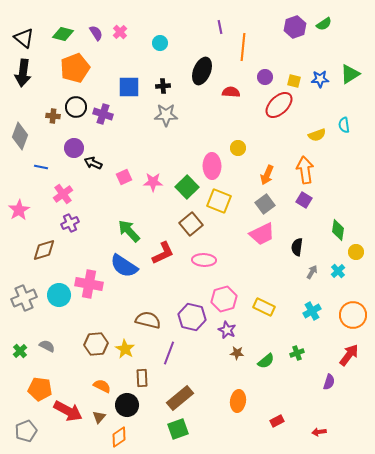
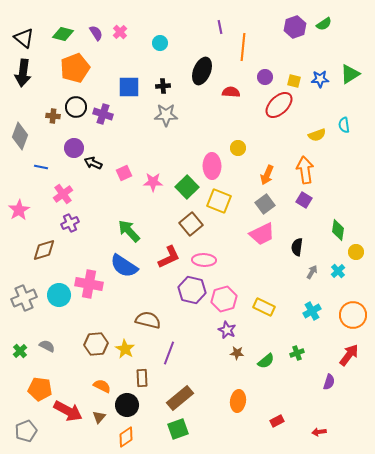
pink square at (124, 177): moved 4 px up
red L-shape at (163, 253): moved 6 px right, 4 px down
purple hexagon at (192, 317): moved 27 px up
orange diamond at (119, 437): moved 7 px right
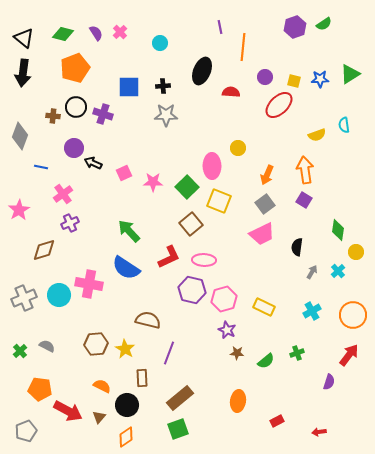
blue semicircle at (124, 266): moved 2 px right, 2 px down
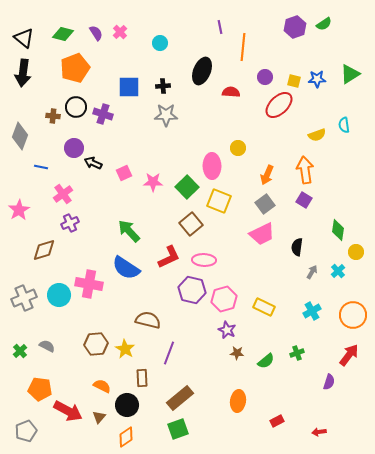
blue star at (320, 79): moved 3 px left
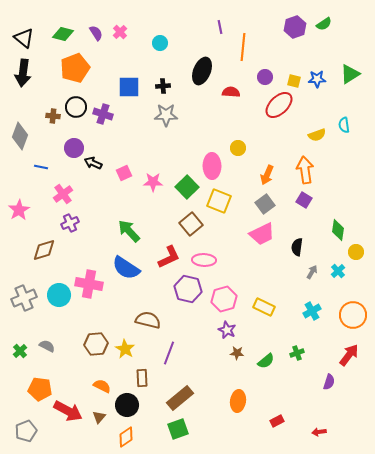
purple hexagon at (192, 290): moved 4 px left, 1 px up
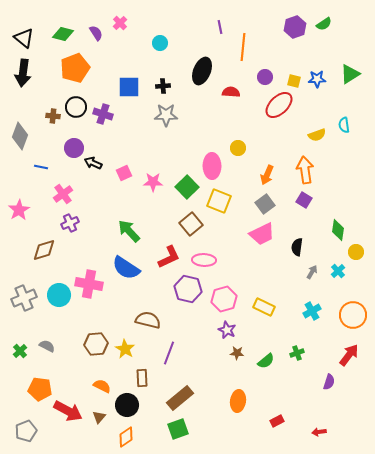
pink cross at (120, 32): moved 9 px up
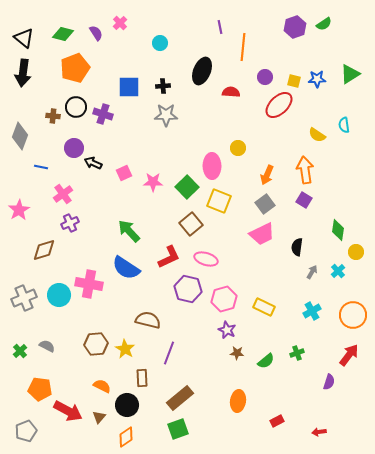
yellow semicircle at (317, 135): rotated 54 degrees clockwise
pink ellipse at (204, 260): moved 2 px right, 1 px up; rotated 15 degrees clockwise
